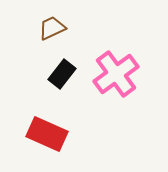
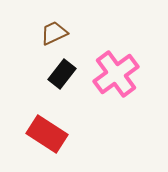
brown trapezoid: moved 2 px right, 5 px down
red rectangle: rotated 9 degrees clockwise
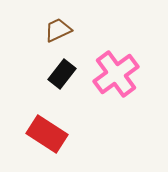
brown trapezoid: moved 4 px right, 3 px up
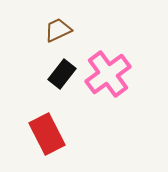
pink cross: moved 8 px left
red rectangle: rotated 30 degrees clockwise
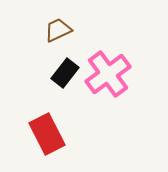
black rectangle: moved 3 px right, 1 px up
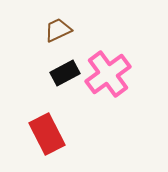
black rectangle: rotated 24 degrees clockwise
